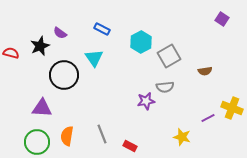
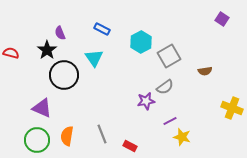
purple semicircle: rotated 32 degrees clockwise
black star: moved 7 px right, 4 px down; rotated 12 degrees counterclockwise
gray semicircle: rotated 30 degrees counterclockwise
purple triangle: rotated 20 degrees clockwise
purple line: moved 38 px left, 3 px down
green circle: moved 2 px up
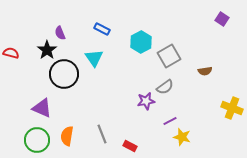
black circle: moved 1 px up
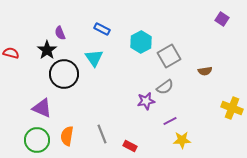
yellow star: moved 3 px down; rotated 18 degrees counterclockwise
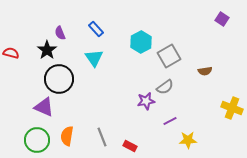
blue rectangle: moved 6 px left; rotated 21 degrees clockwise
black circle: moved 5 px left, 5 px down
purple triangle: moved 2 px right, 1 px up
gray line: moved 3 px down
yellow star: moved 6 px right
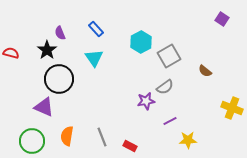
brown semicircle: rotated 48 degrees clockwise
green circle: moved 5 px left, 1 px down
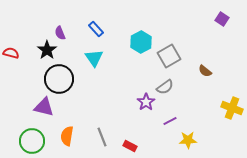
purple star: moved 1 px down; rotated 24 degrees counterclockwise
purple triangle: rotated 10 degrees counterclockwise
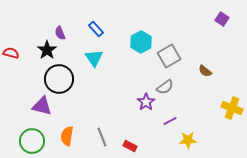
purple triangle: moved 2 px left, 1 px up
